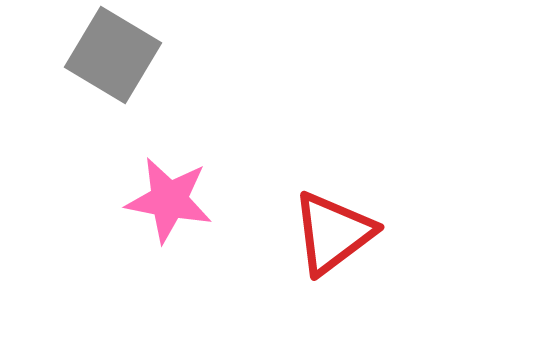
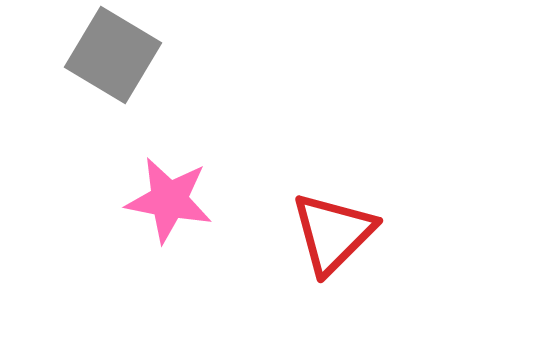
red triangle: rotated 8 degrees counterclockwise
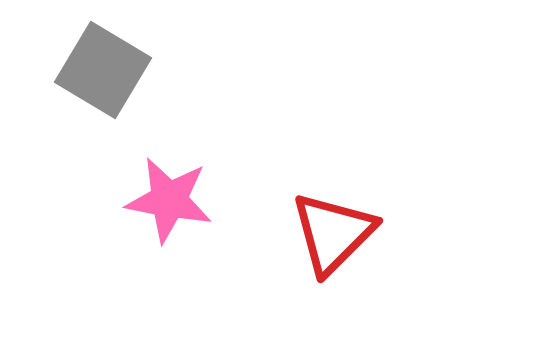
gray square: moved 10 px left, 15 px down
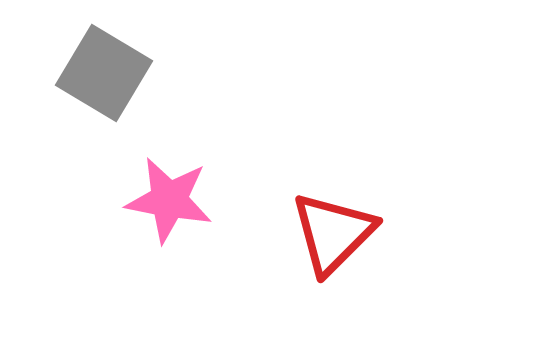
gray square: moved 1 px right, 3 px down
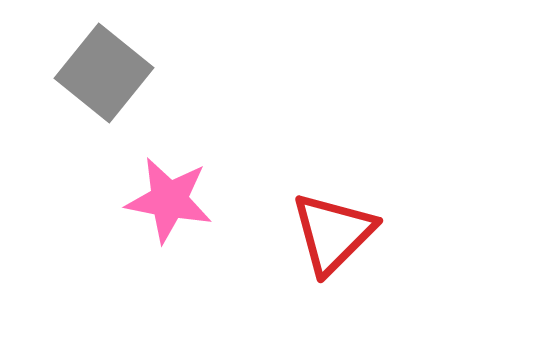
gray square: rotated 8 degrees clockwise
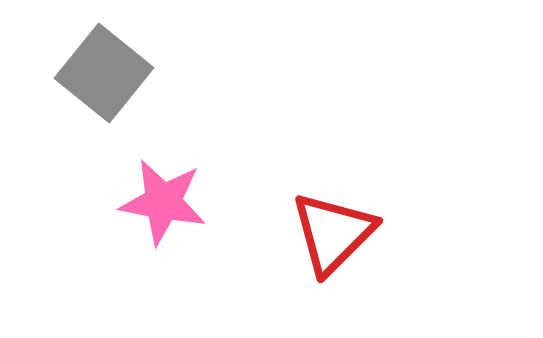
pink star: moved 6 px left, 2 px down
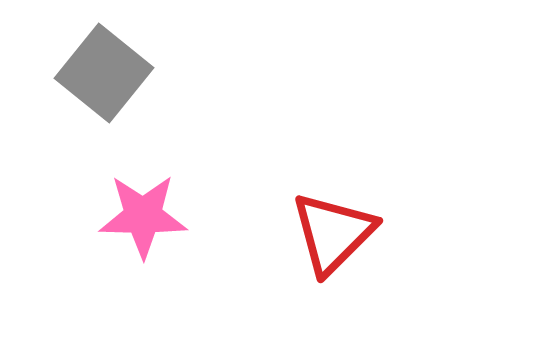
pink star: moved 20 px left, 14 px down; rotated 10 degrees counterclockwise
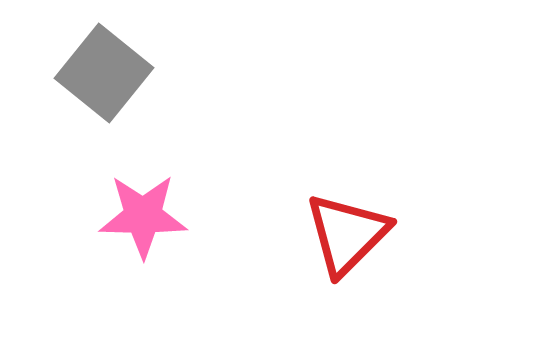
red triangle: moved 14 px right, 1 px down
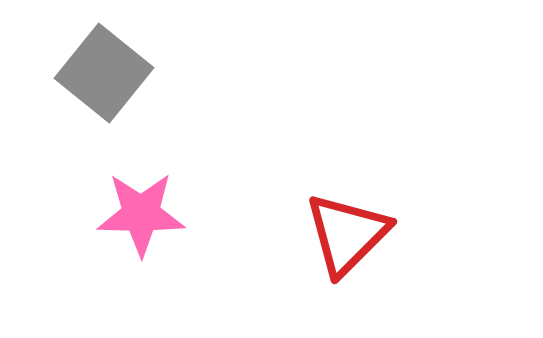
pink star: moved 2 px left, 2 px up
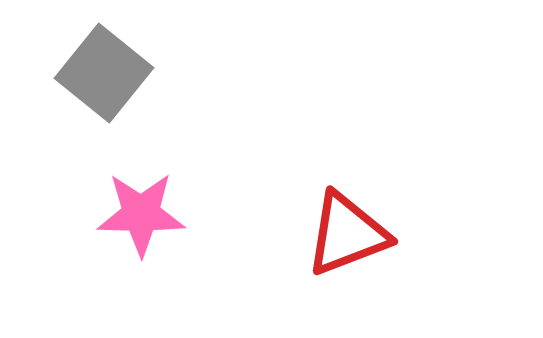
red triangle: rotated 24 degrees clockwise
